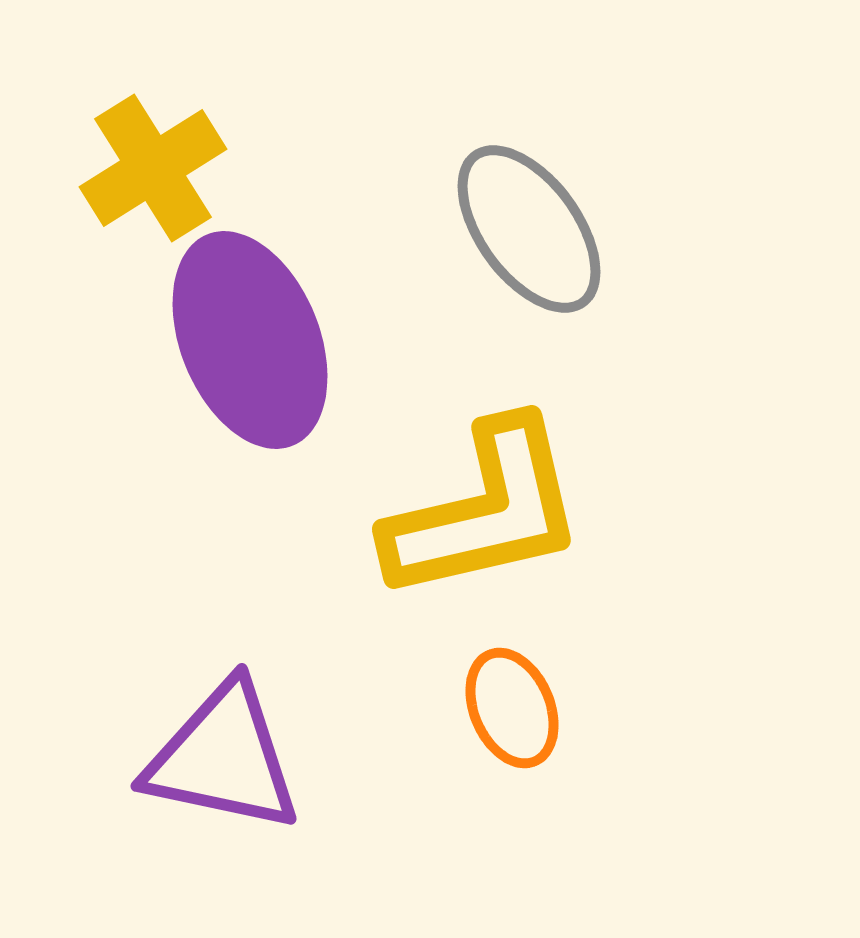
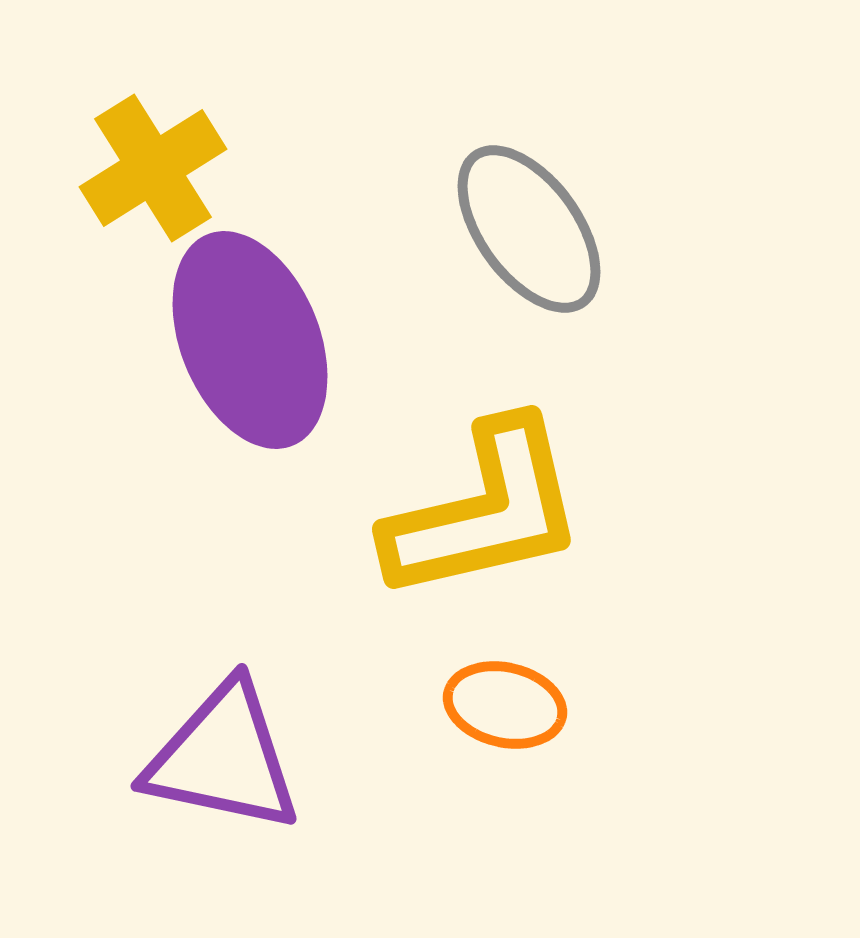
orange ellipse: moved 7 px left, 3 px up; rotated 54 degrees counterclockwise
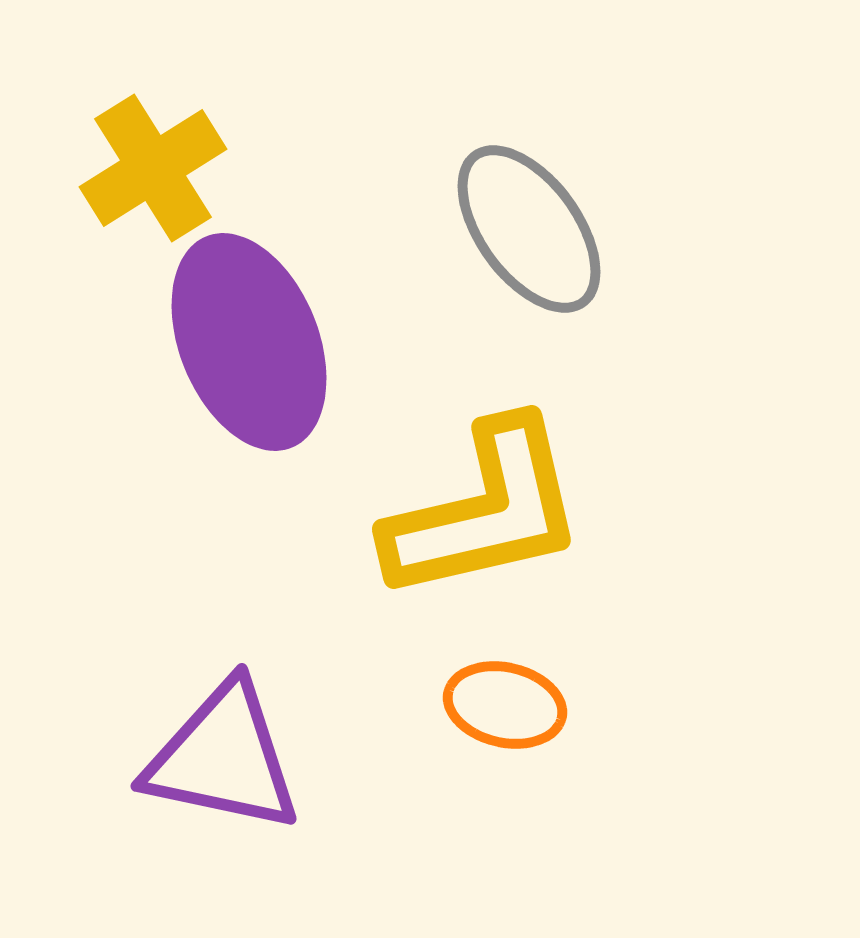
purple ellipse: moved 1 px left, 2 px down
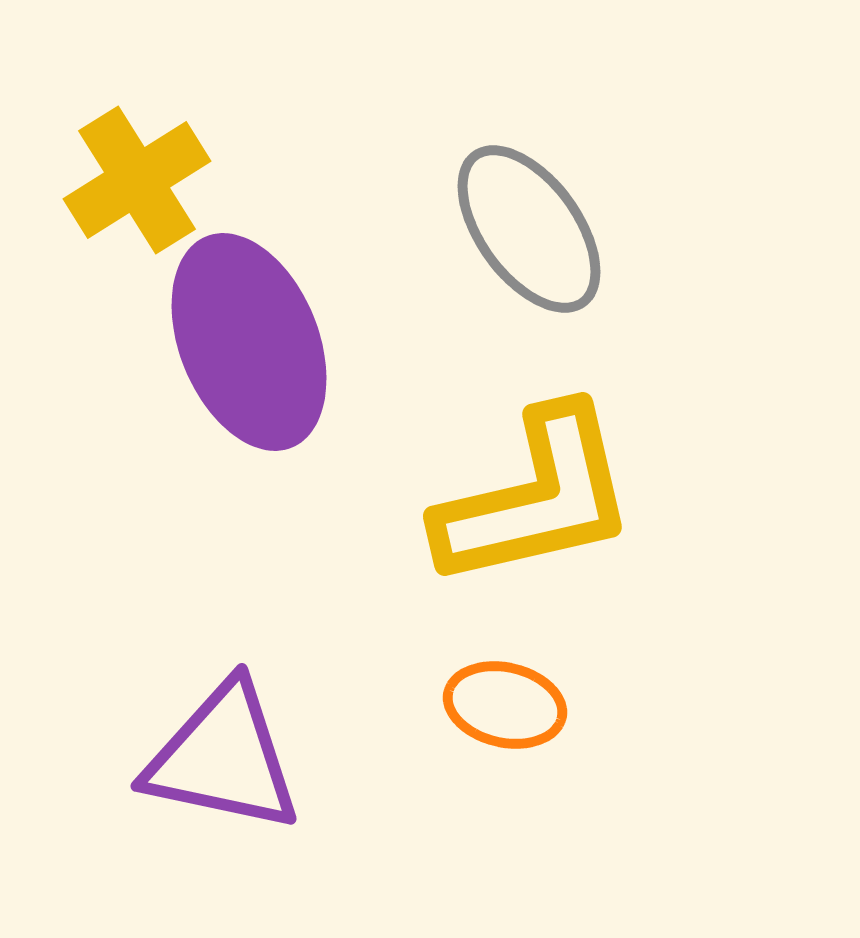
yellow cross: moved 16 px left, 12 px down
yellow L-shape: moved 51 px right, 13 px up
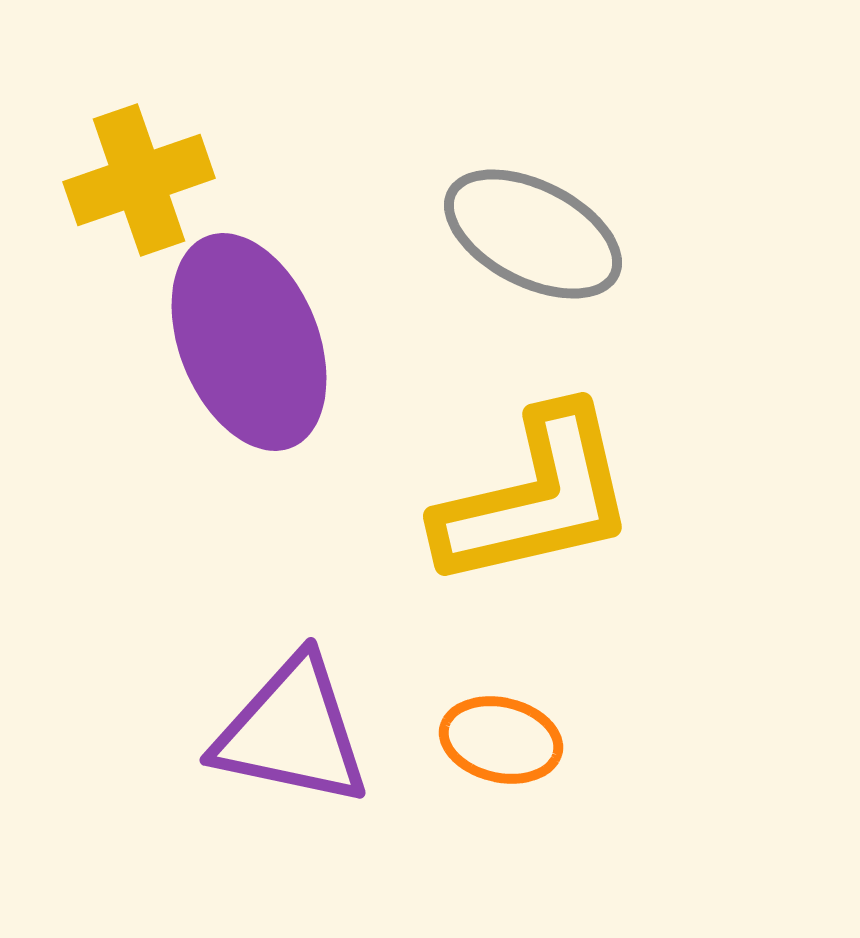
yellow cross: moved 2 px right; rotated 13 degrees clockwise
gray ellipse: moved 4 px right, 5 px down; rotated 27 degrees counterclockwise
orange ellipse: moved 4 px left, 35 px down
purple triangle: moved 69 px right, 26 px up
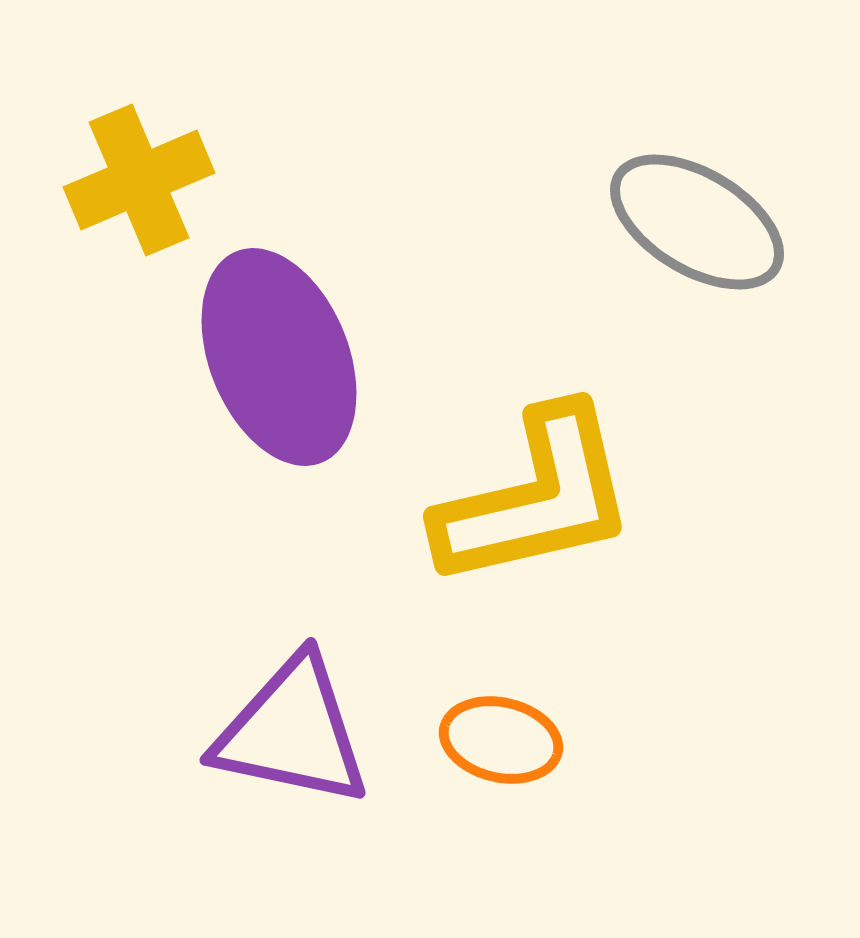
yellow cross: rotated 4 degrees counterclockwise
gray ellipse: moved 164 px right, 12 px up; rotated 4 degrees clockwise
purple ellipse: moved 30 px right, 15 px down
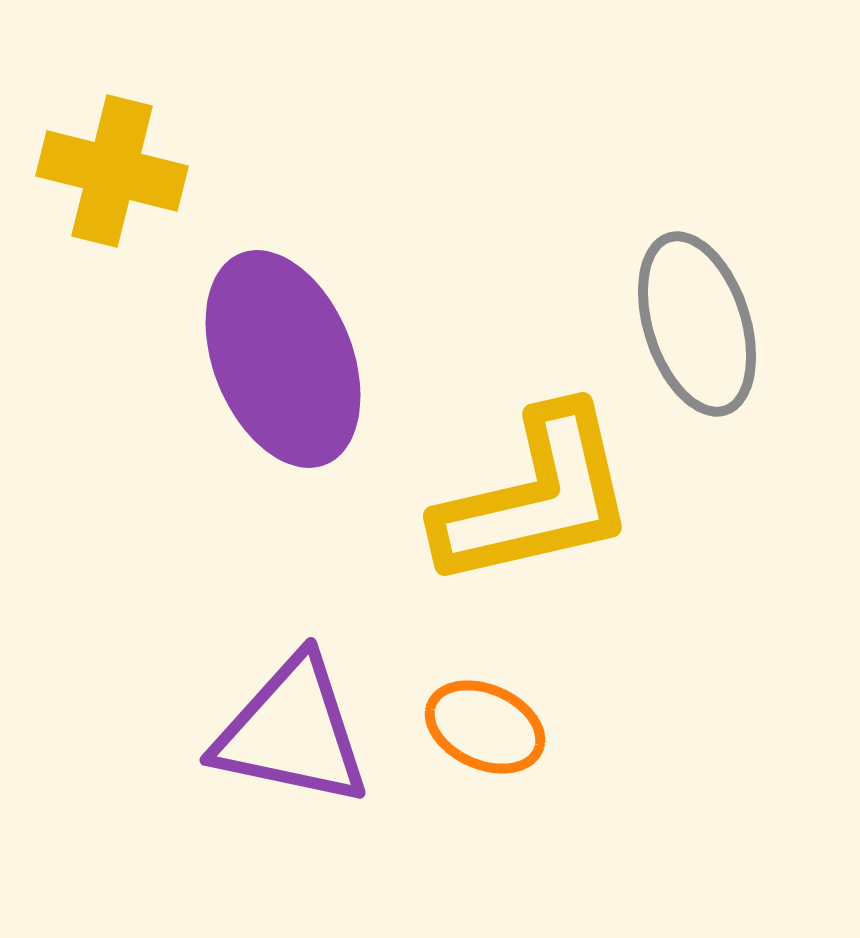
yellow cross: moved 27 px left, 9 px up; rotated 37 degrees clockwise
gray ellipse: moved 102 px down; rotated 41 degrees clockwise
purple ellipse: moved 4 px right, 2 px down
orange ellipse: moved 16 px left, 13 px up; rotated 11 degrees clockwise
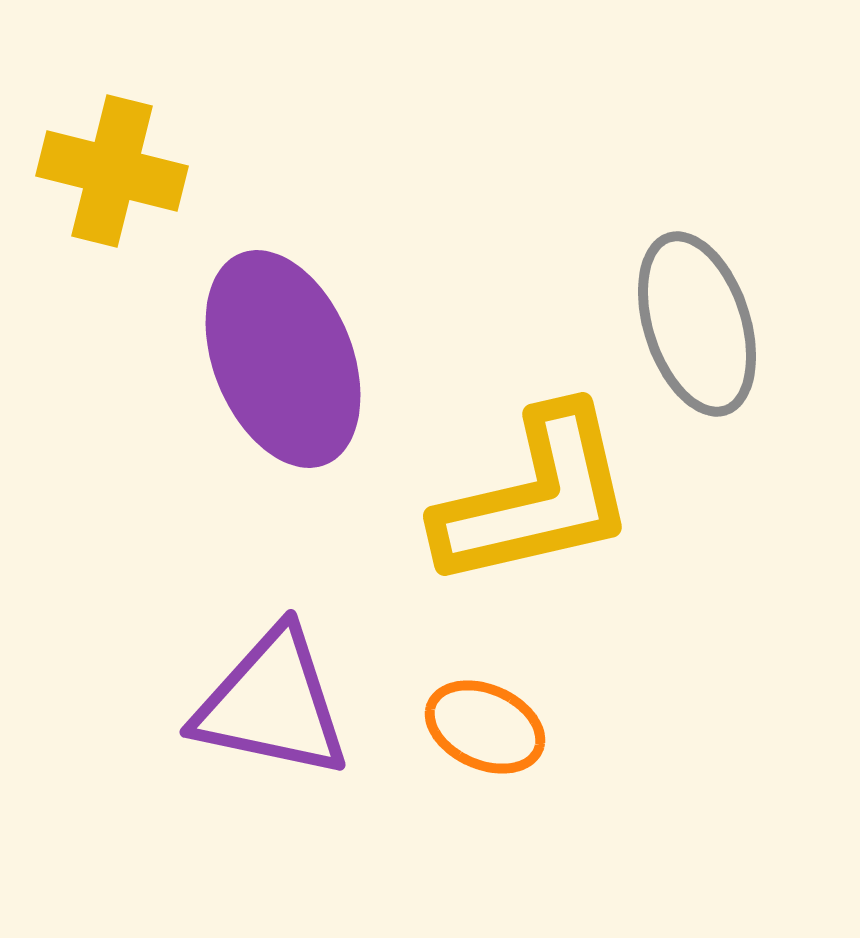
purple triangle: moved 20 px left, 28 px up
